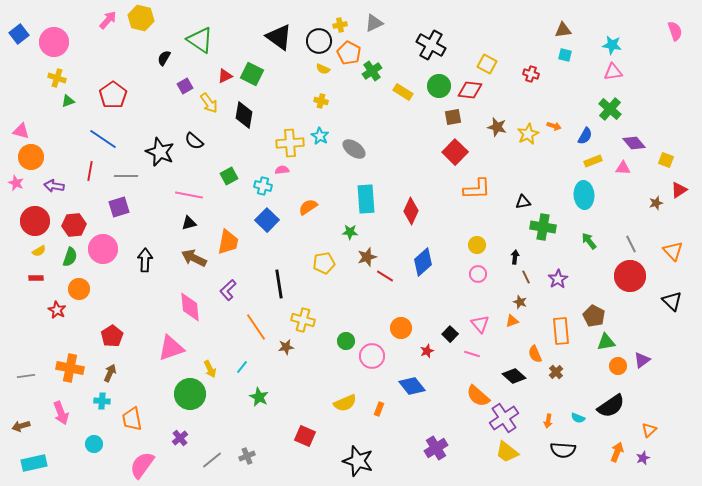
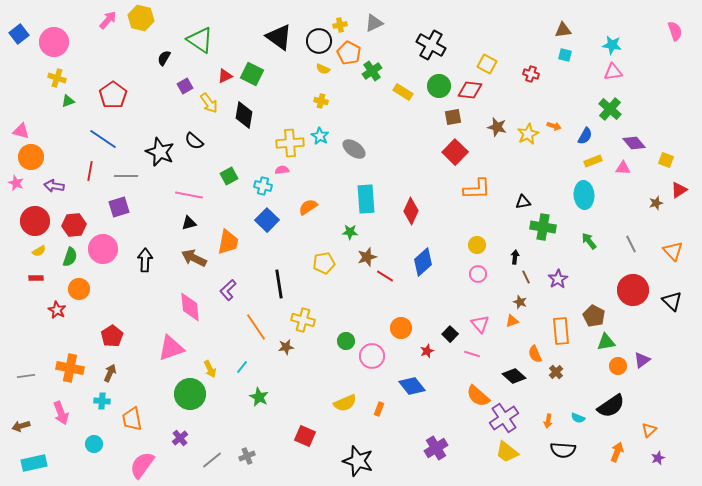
red circle at (630, 276): moved 3 px right, 14 px down
purple star at (643, 458): moved 15 px right
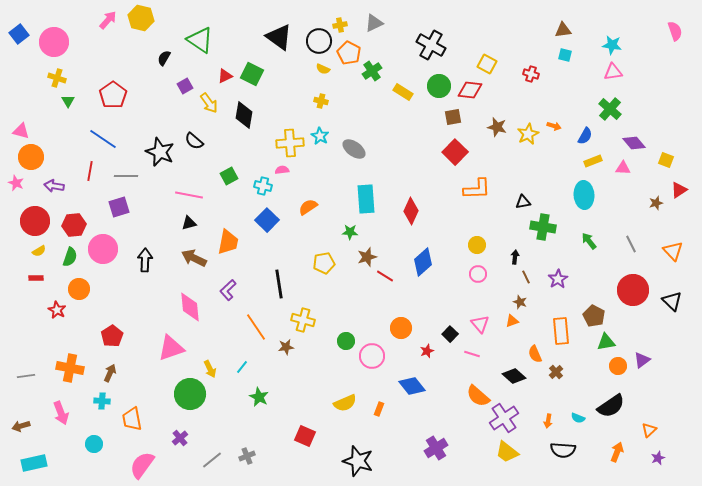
green triangle at (68, 101): rotated 40 degrees counterclockwise
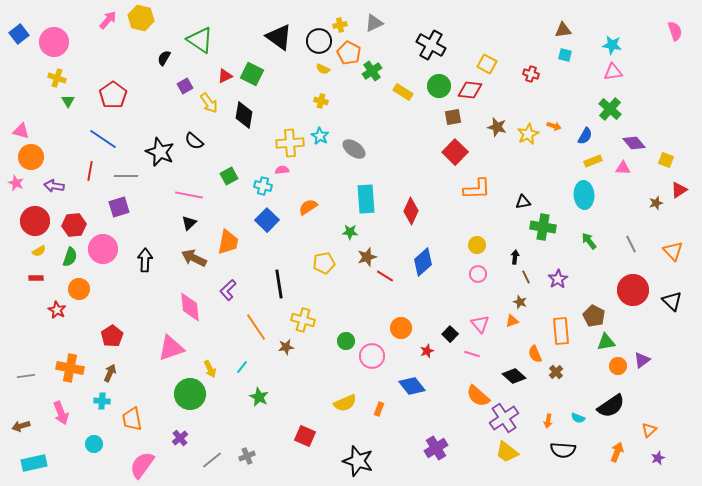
black triangle at (189, 223): rotated 28 degrees counterclockwise
